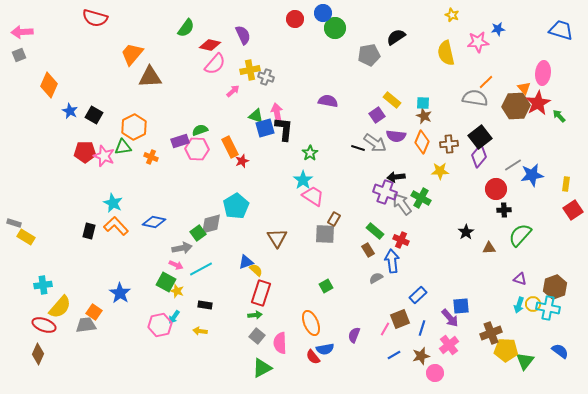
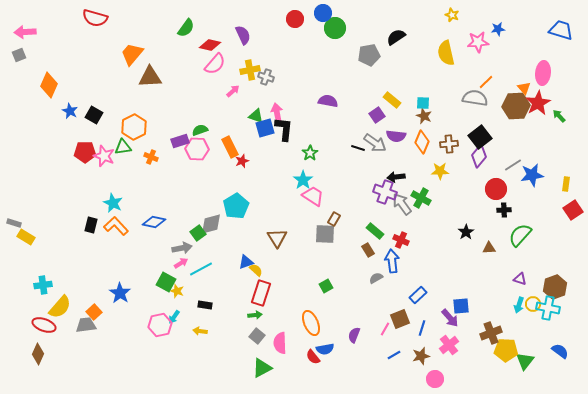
pink arrow at (22, 32): moved 3 px right
black rectangle at (89, 231): moved 2 px right, 6 px up
pink arrow at (176, 265): moved 5 px right, 2 px up; rotated 56 degrees counterclockwise
orange square at (94, 312): rotated 14 degrees clockwise
pink circle at (435, 373): moved 6 px down
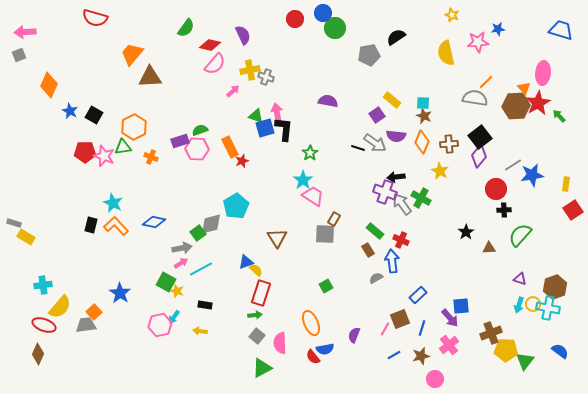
yellow star at (440, 171): rotated 30 degrees clockwise
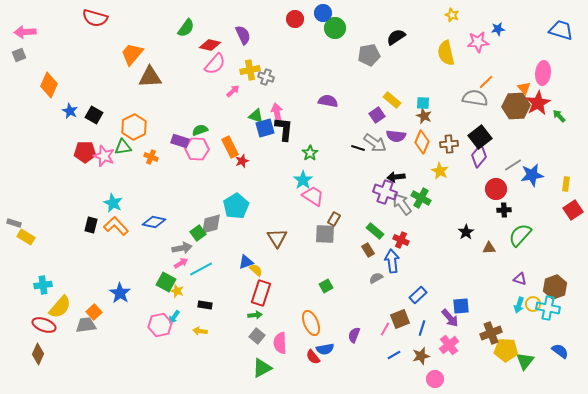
purple rectangle at (180, 141): rotated 36 degrees clockwise
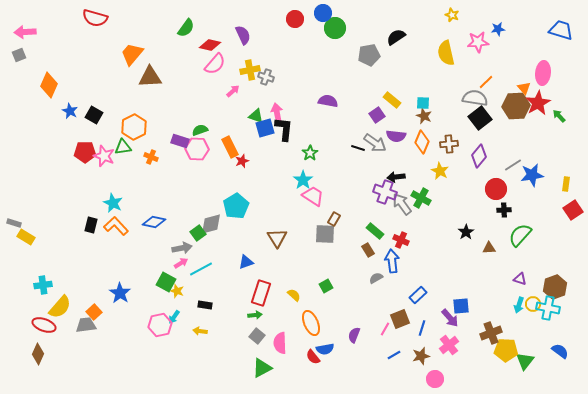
black square at (480, 137): moved 19 px up
yellow semicircle at (256, 270): moved 38 px right, 25 px down
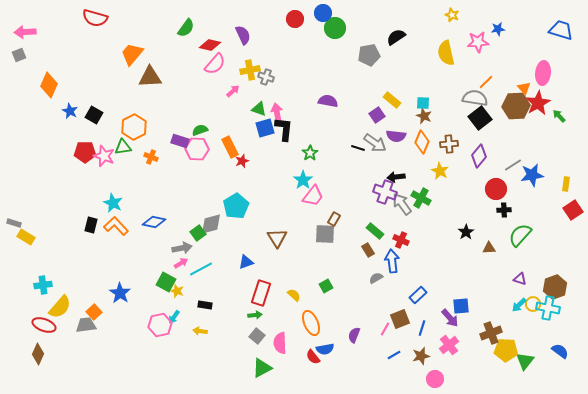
green triangle at (256, 116): moved 3 px right, 7 px up
pink trapezoid at (313, 196): rotated 95 degrees clockwise
cyan arrow at (519, 305): rotated 28 degrees clockwise
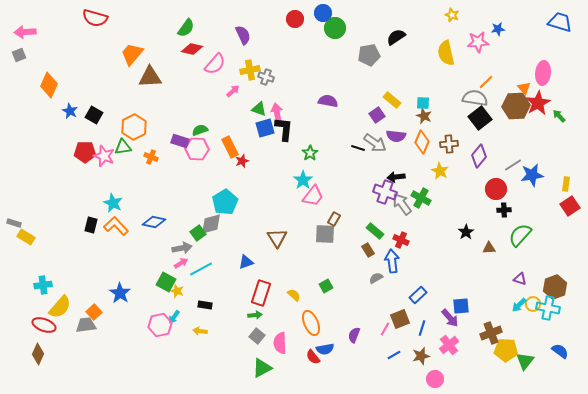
blue trapezoid at (561, 30): moved 1 px left, 8 px up
red diamond at (210, 45): moved 18 px left, 4 px down
cyan pentagon at (236, 206): moved 11 px left, 4 px up
red square at (573, 210): moved 3 px left, 4 px up
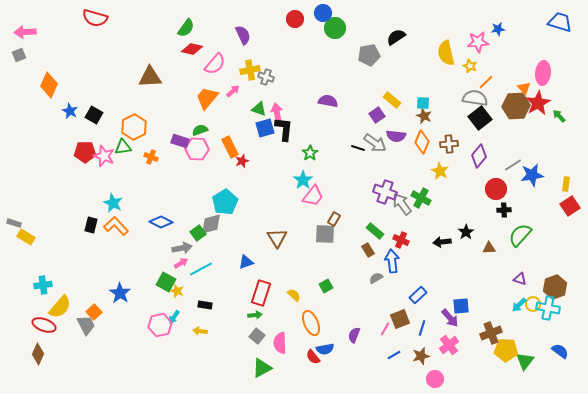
yellow star at (452, 15): moved 18 px right, 51 px down
orange trapezoid at (132, 54): moved 75 px right, 44 px down
black arrow at (396, 177): moved 46 px right, 65 px down
blue diamond at (154, 222): moved 7 px right; rotated 15 degrees clockwise
gray trapezoid at (86, 325): rotated 70 degrees clockwise
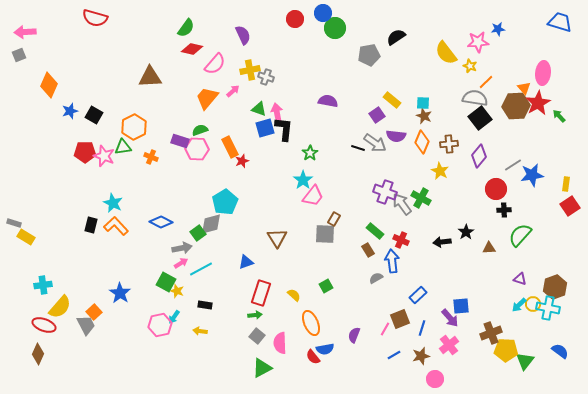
yellow semicircle at (446, 53): rotated 25 degrees counterclockwise
blue star at (70, 111): rotated 28 degrees clockwise
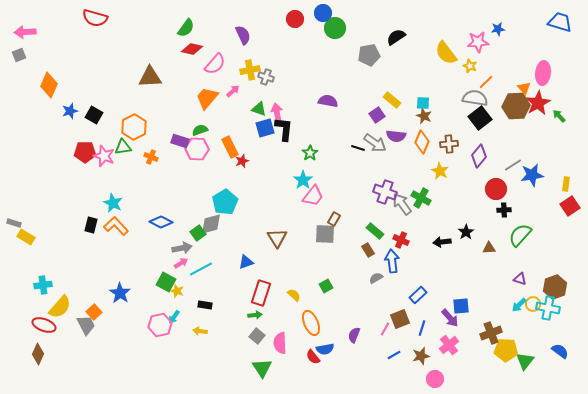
green triangle at (262, 368): rotated 35 degrees counterclockwise
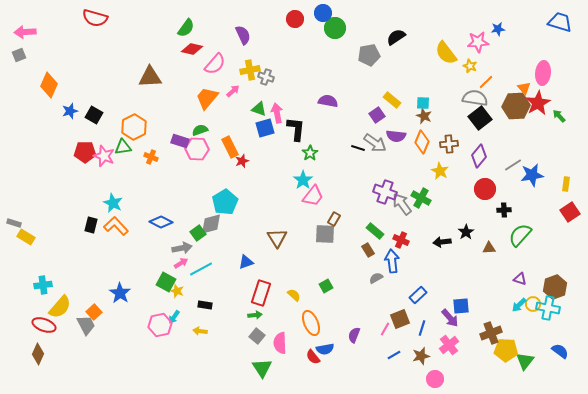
black L-shape at (284, 129): moved 12 px right
red circle at (496, 189): moved 11 px left
red square at (570, 206): moved 6 px down
